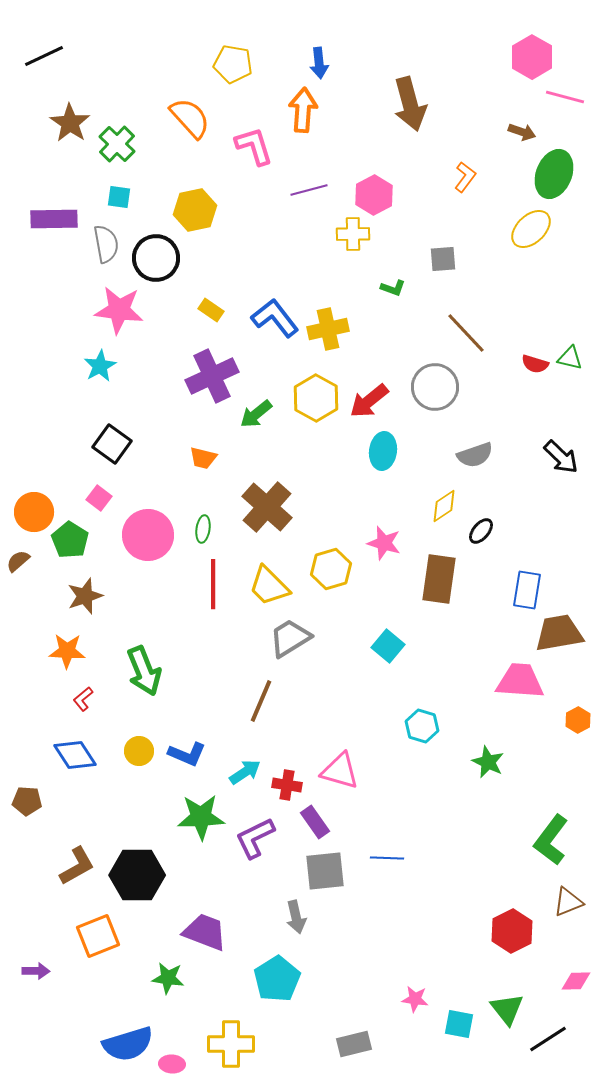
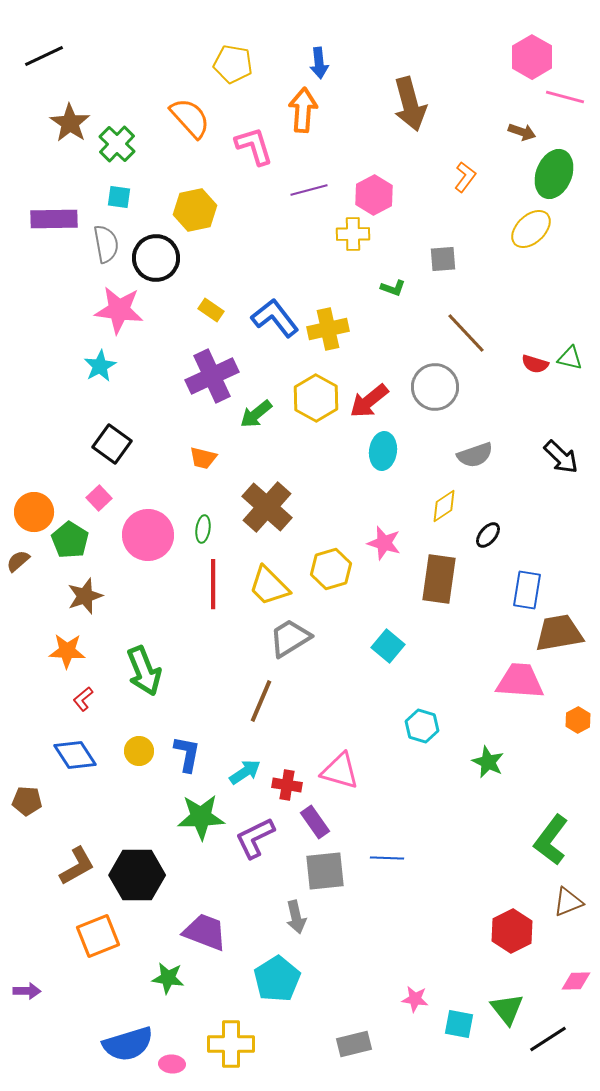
pink square at (99, 498): rotated 10 degrees clockwise
black ellipse at (481, 531): moved 7 px right, 4 px down
blue L-shape at (187, 754): rotated 102 degrees counterclockwise
purple arrow at (36, 971): moved 9 px left, 20 px down
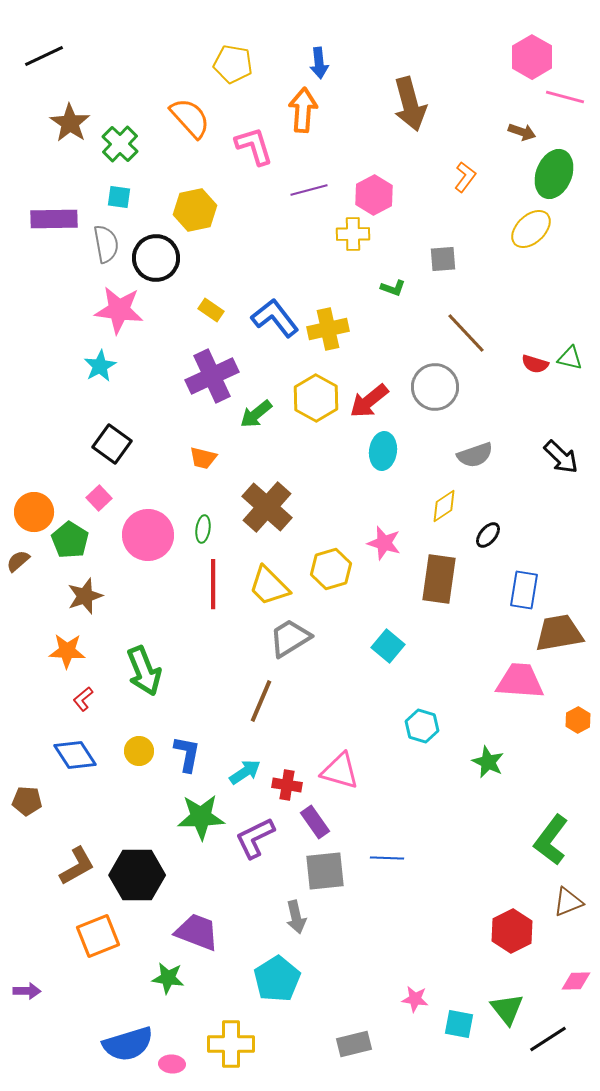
green cross at (117, 144): moved 3 px right
blue rectangle at (527, 590): moved 3 px left
purple trapezoid at (205, 932): moved 8 px left
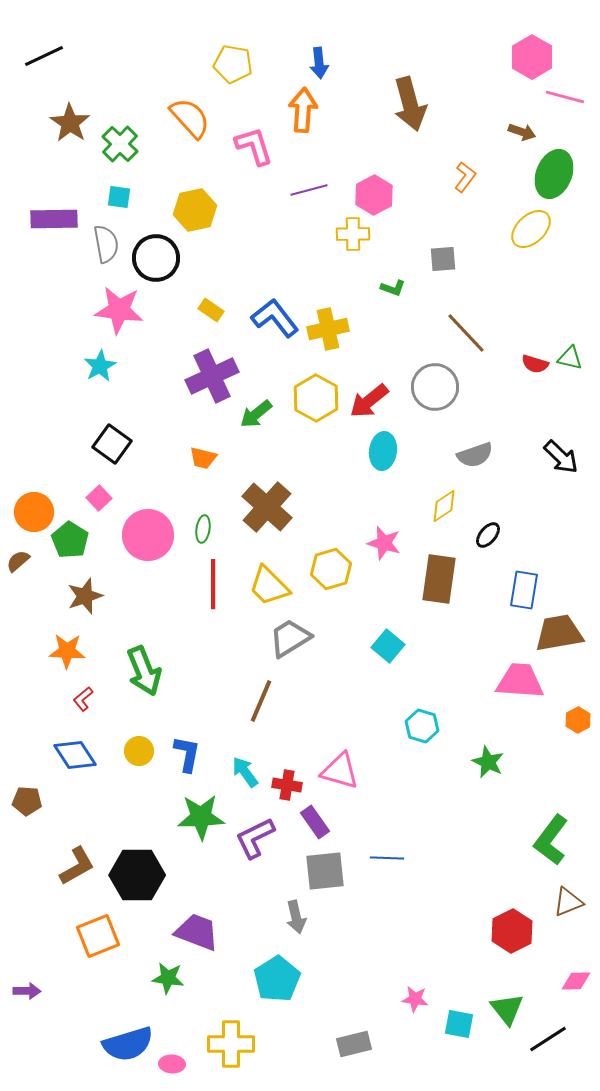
cyan arrow at (245, 772): rotated 92 degrees counterclockwise
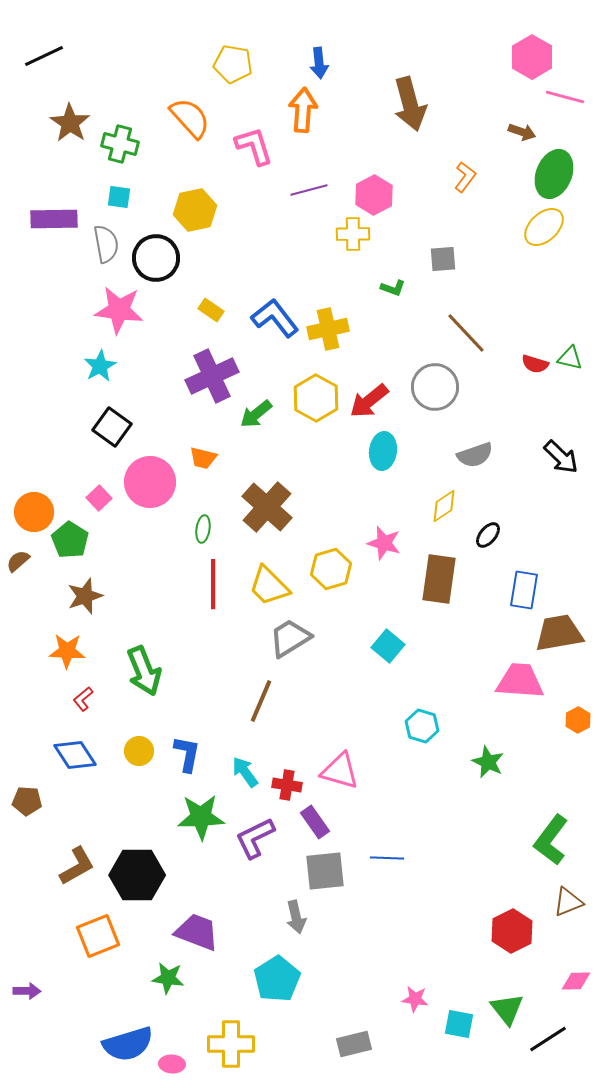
green cross at (120, 144): rotated 30 degrees counterclockwise
yellow ellipse at (531, 229): moved 13 px right, 2 px up
black square at (112, 444): moved 17 px up
pink circle at (148, 535): moved 2 px right, 53 px up
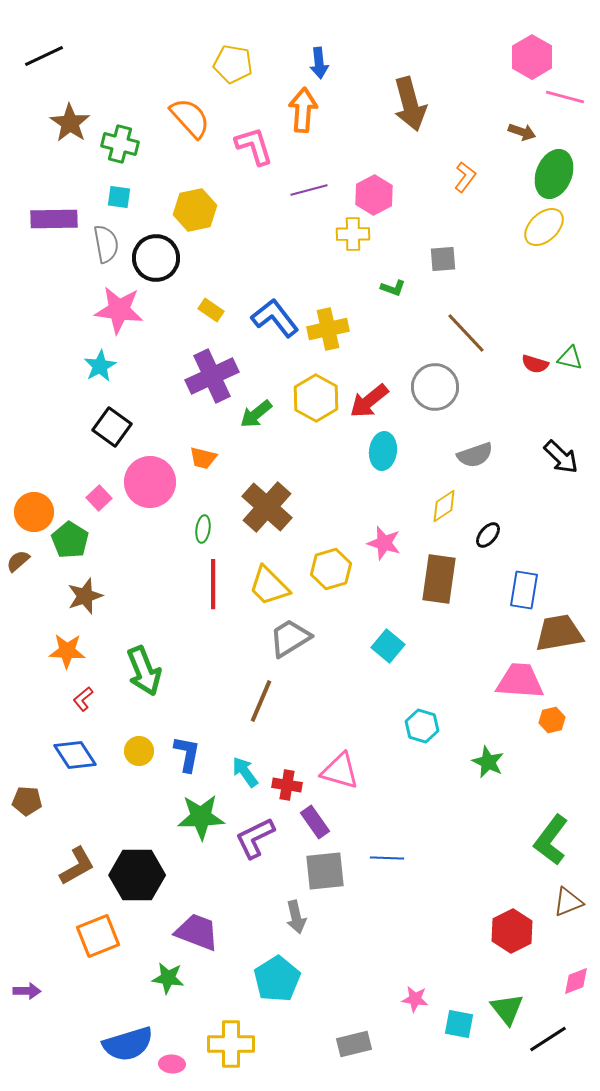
orange hexagon at (578, 720): moved 26 px left; rotated 15 degrees clockwise
pink diamond at (576, 981): rotated 20 degrees counterclockwise
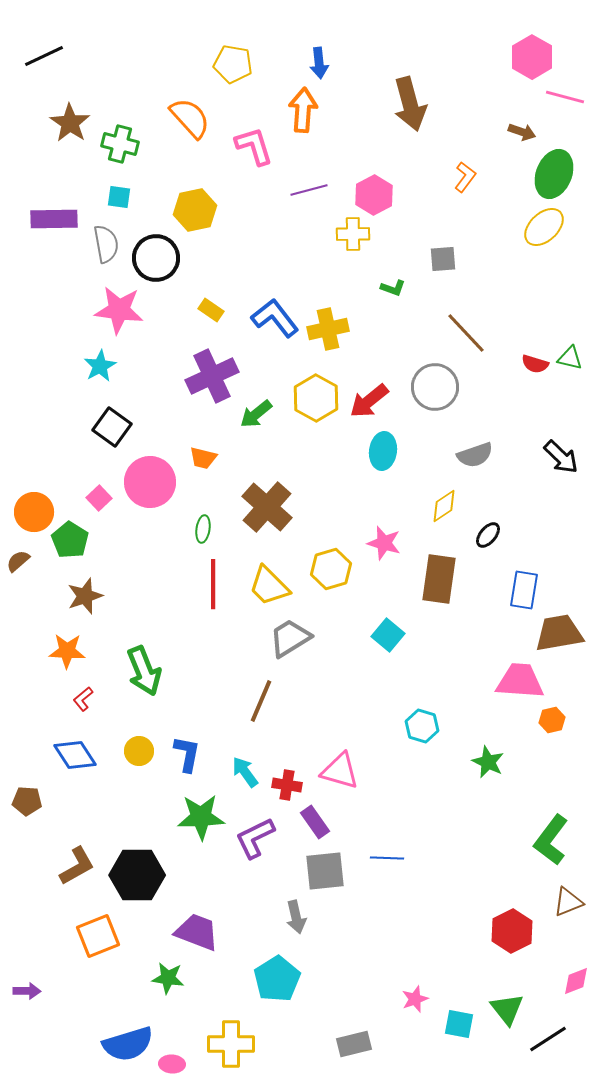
cyan square at (388, 646): moved 11 px up
pink star at (415, 999): rotated 28 degrees counterclockwise
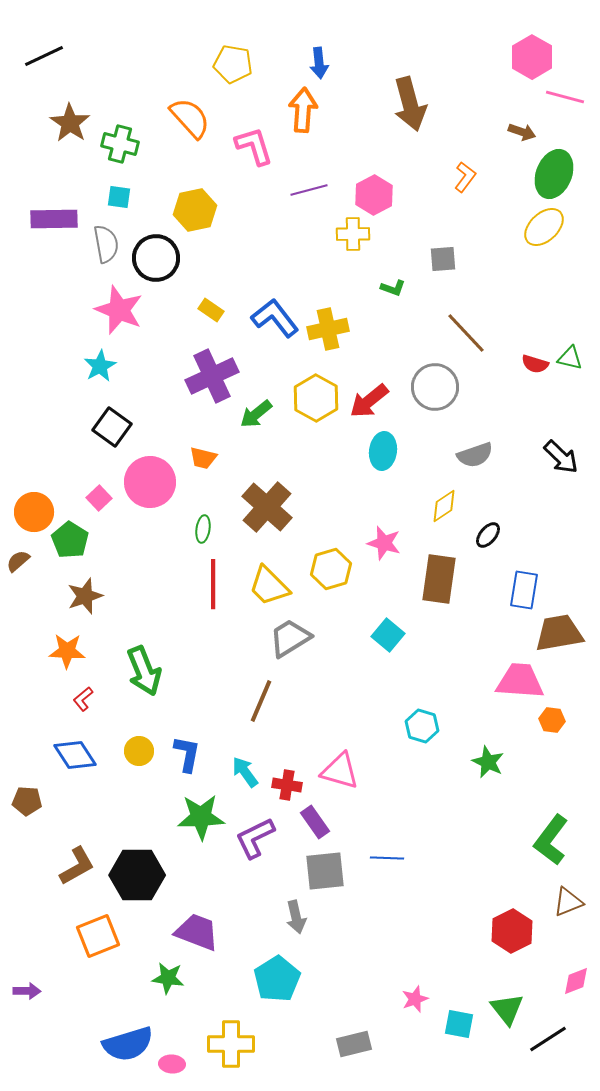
pink star at (119, 310): rotated 15 degrees clockwise
orange hexagon at (552, 720): rotated 20 degrees clockwise
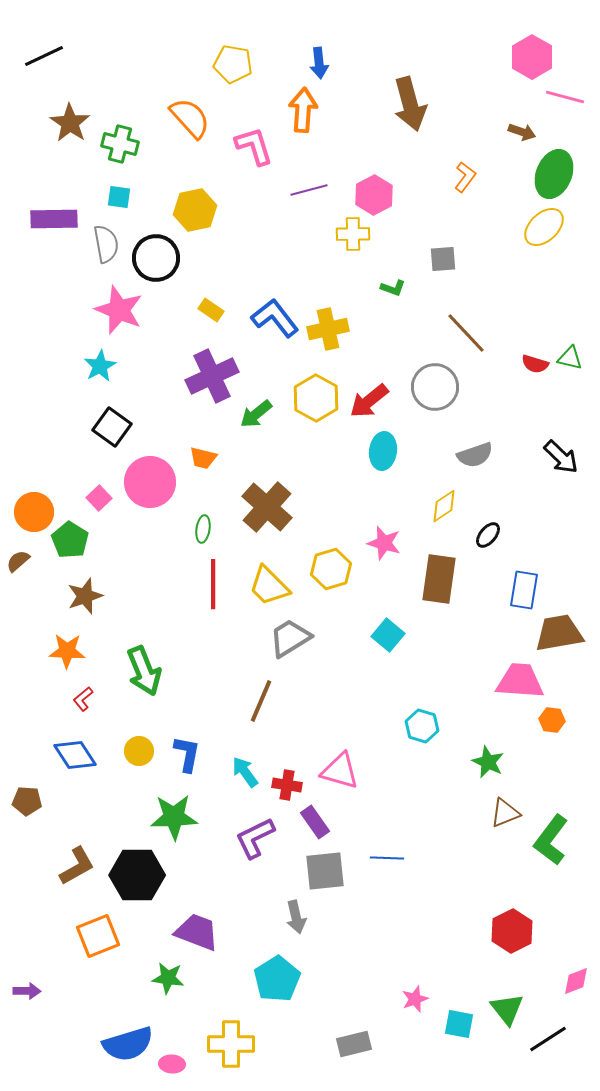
green star at (201, 817): moved 27 px left
brown triangle at (568, 902): moved 63 px left, 89 px up
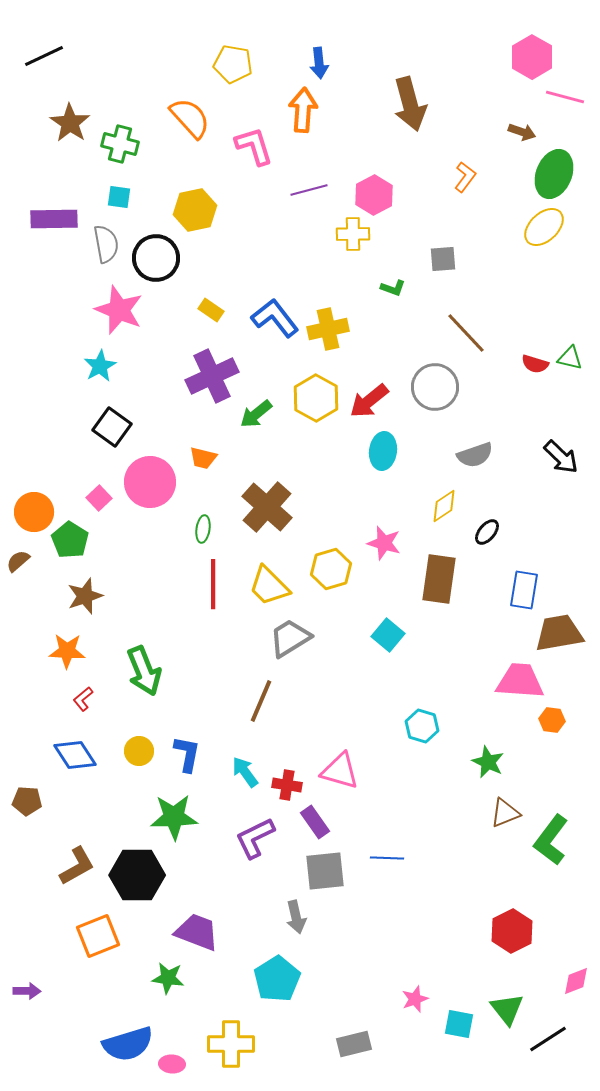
black ellipse at (488, 535): moved 1 px left, 3 px up
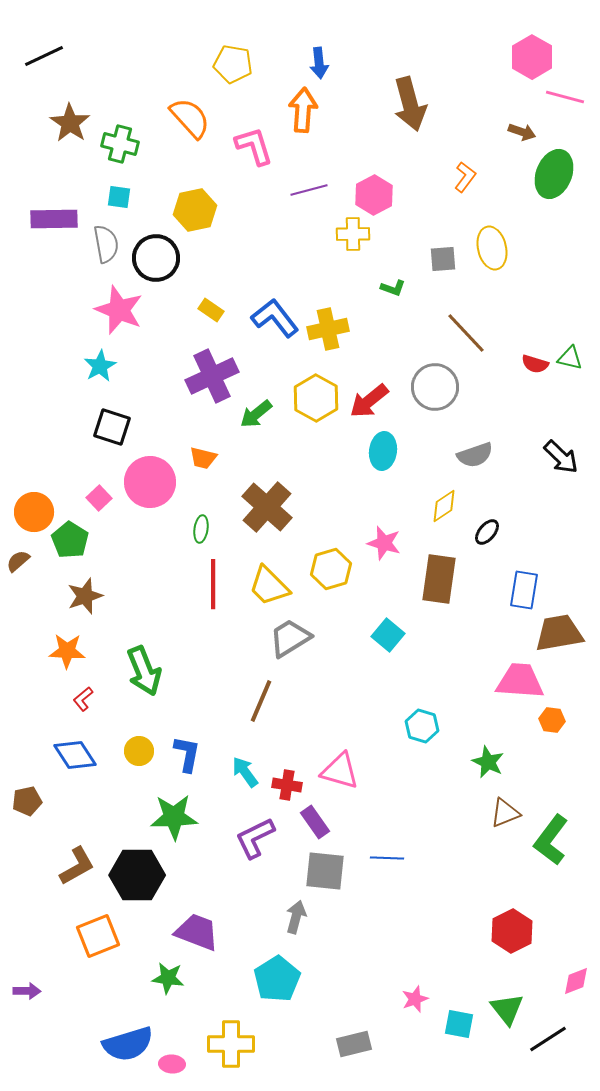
yellow ellipse at (544, 227): moved 52 px left, 21 px down; rotated 60 degrees counterclockwise
black square at (112, 427): rotated 18 degrees counterclockwise
green ellipse at (203, 529): moved 2 px left
brown pentagon at (27, 801): rotated 16 degrees counterclockwise
gray square at (325, 871): rotated 12 degrees clockwise
gray arrow at (296, 917): rotated 152 degrees counterclockwise
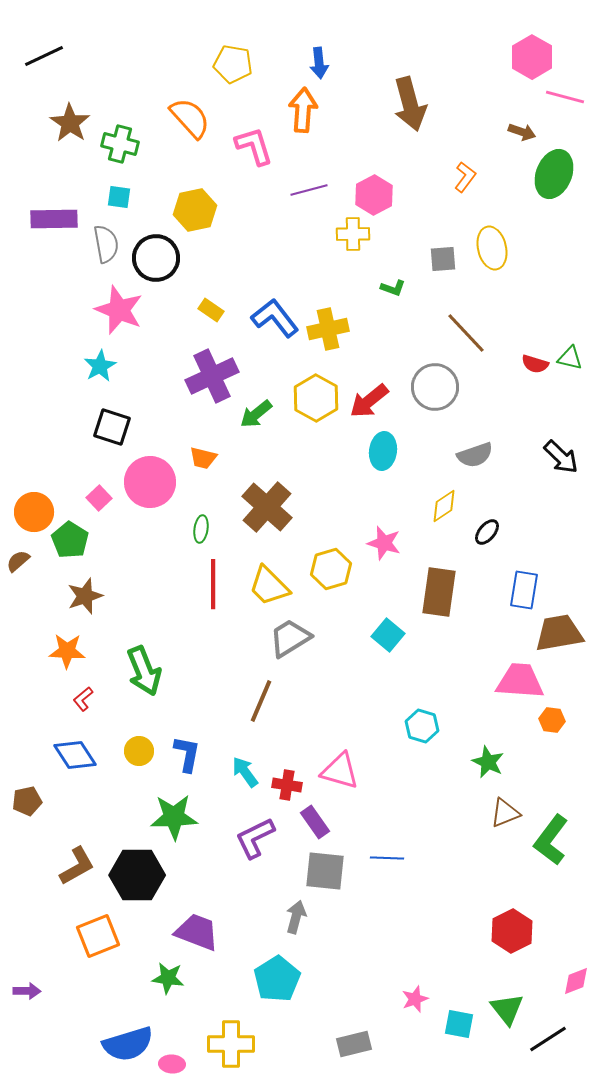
brown rectangle at (439, 579): moved 13 px down
